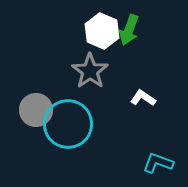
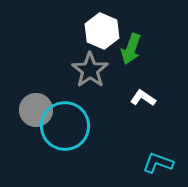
green arrow: moved 2 px right, 19 px down
gray star: moved 1 px up
cyan circle: moved 3 px left, 2 px down
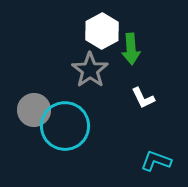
white hexagon: rotated 8 degrees clockwise
green arrow: rotated 24 degrees counterclockwise
white L-shape: rotated 150 degrees counterclockwise
gray circle: moved 2 px left
cyan L-shape: moved 2 px left, 2 px up
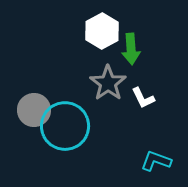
gray star: moved 18 px right, 13 px down
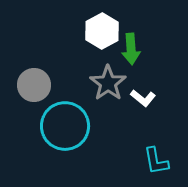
white L-shape: rotated 25 degrees counterclockwise
gray circle: moved 25 px up
cyan L-shape: rotated 120 degrees counterclockwise
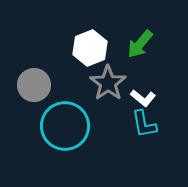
white hexagon: moved 12 px left, 17 px down; rotated 8 degrees clockwise
green arrow: moved 9 px right, 5 px up; rotated 44 degrees clockwise
cyan L-shape: moved 12 px left, 37 px up
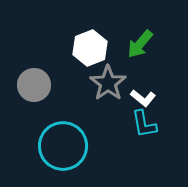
cyan circle: moved 2 px left, 20 px down
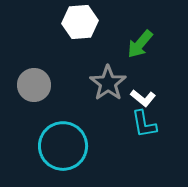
white hexagon: moved 10 px left, 26 px up; rotated 16 degrees clockwise
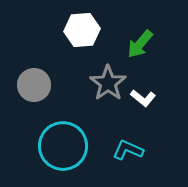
white hexagon: moved 2 px right, 8 px down
cyan L-shape: moved 16 px left, 26 px down; rotated 124 degrees clockwise
